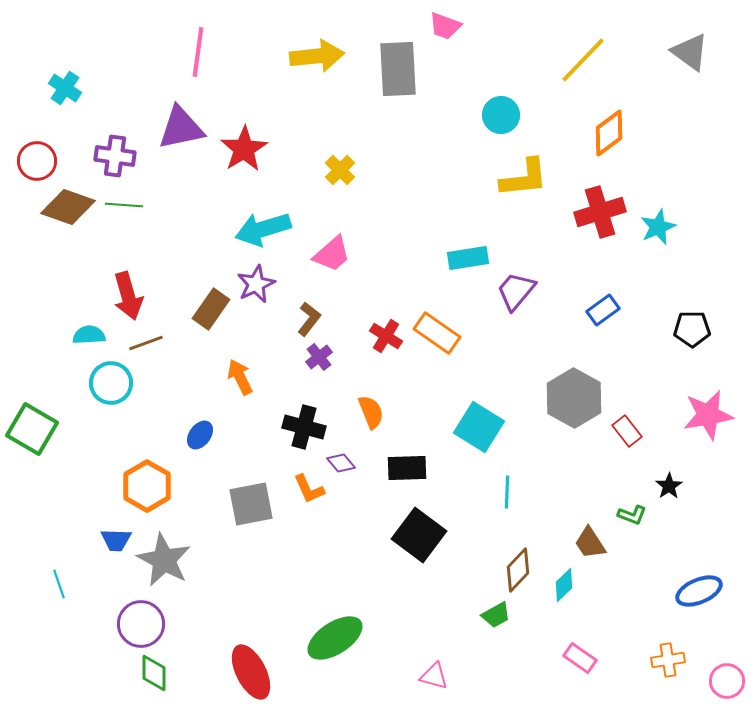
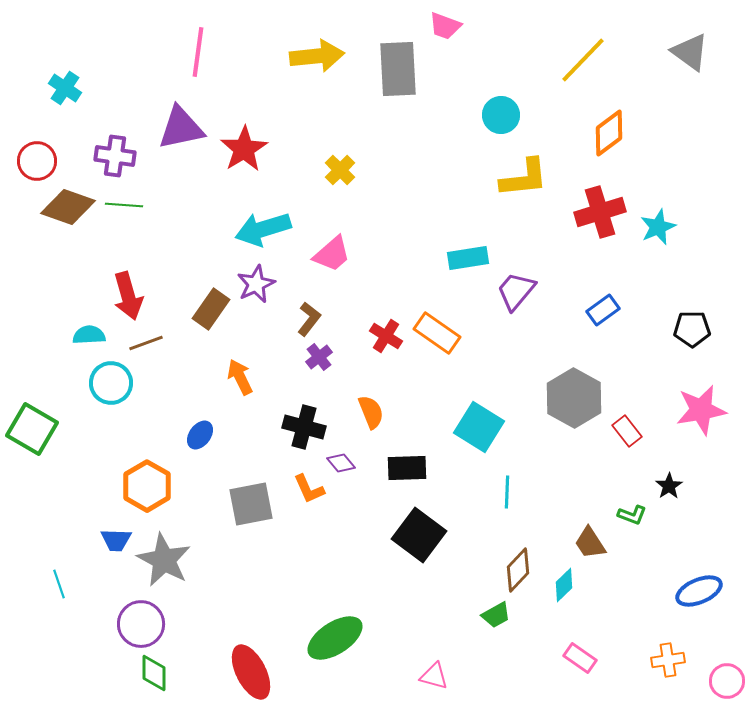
pink star at (708, 415): moved 7 px left, 5 px up
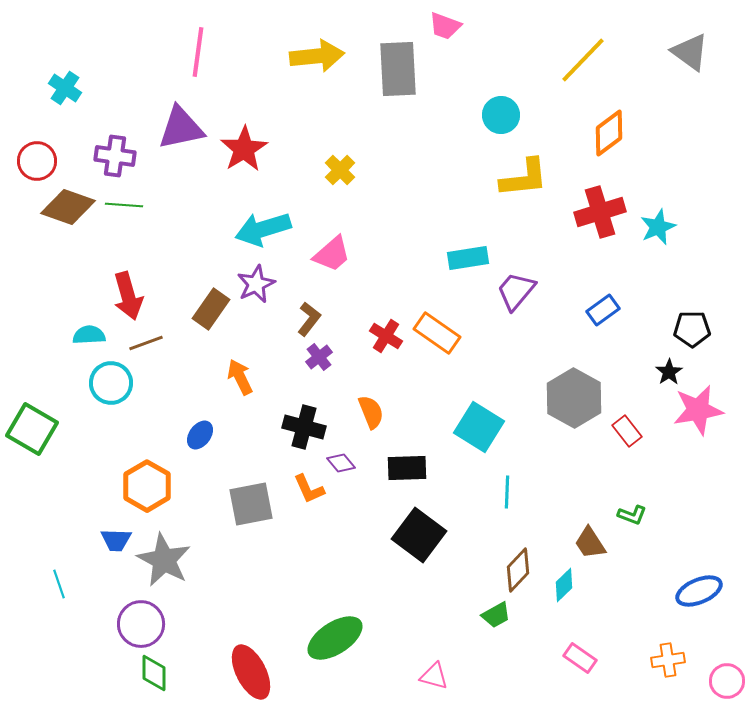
pink star at (701, 410): moved 3 px left
black star at (669, 486): moved 114 px up
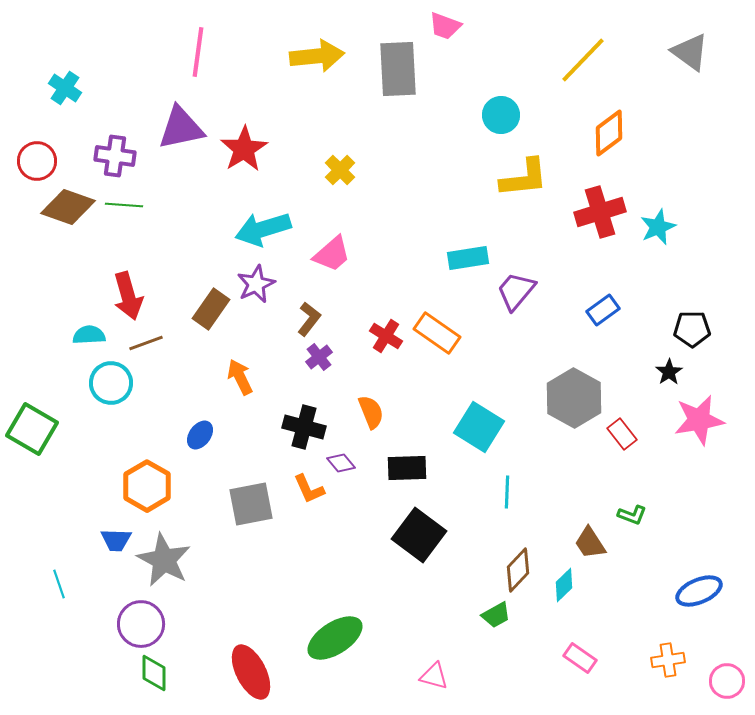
pink star at (698, 410): moved 1 px right, 10 px down
red rectangle at (627, 431): moved 5 px left, 3 px down
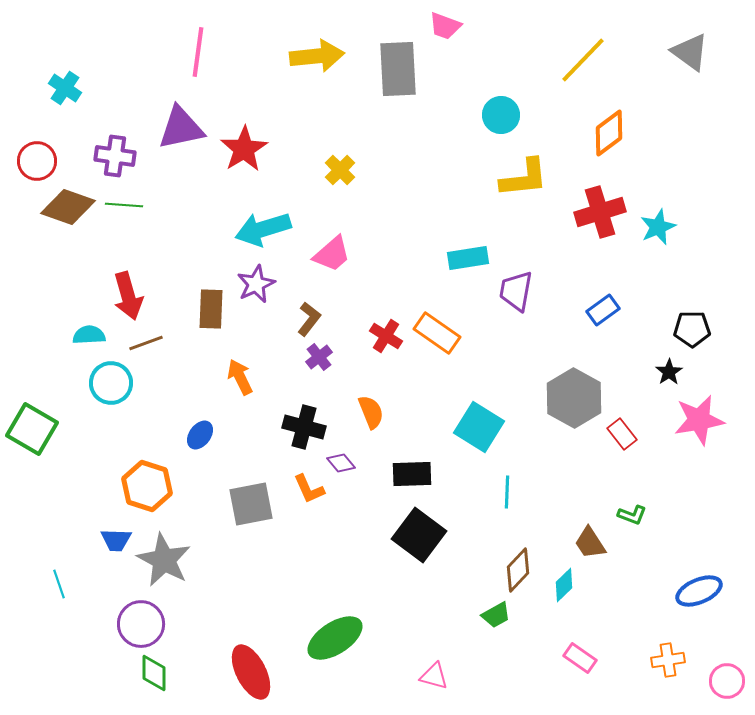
purple trapezoid at (516, 291): rotated 30 degrees counterclockwise
brown rectangle at (211, 309): rotated 33 degrees counterclockwise
black rectangle at (407, 468): moved 5 px right, 6 px down
orange hexagon at (147, 486): rotated 12 degrees counterclockwise
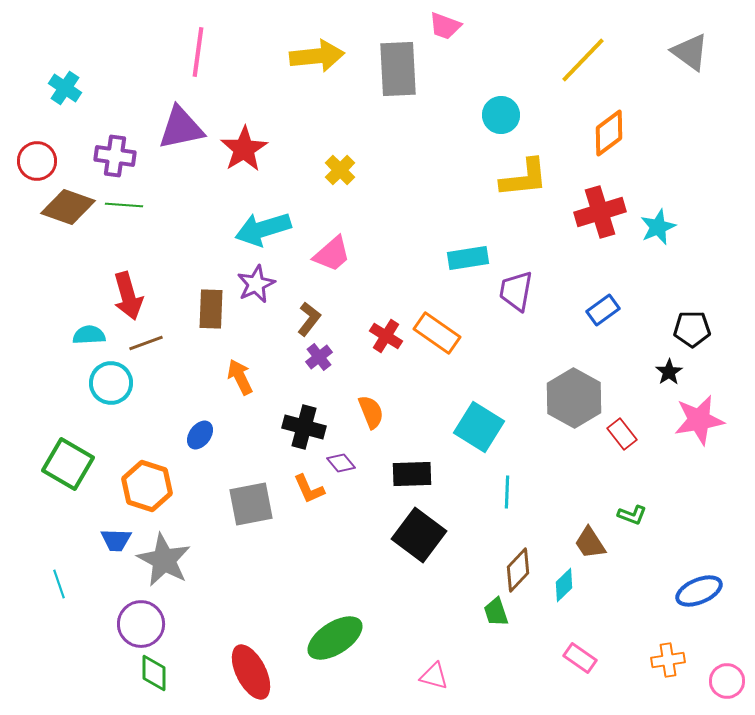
green square at (32, 429): moved 36 px right, 35 px down
green trapezoid at (496, 615): moved 3 px up; rotated 100 degrees clockwise
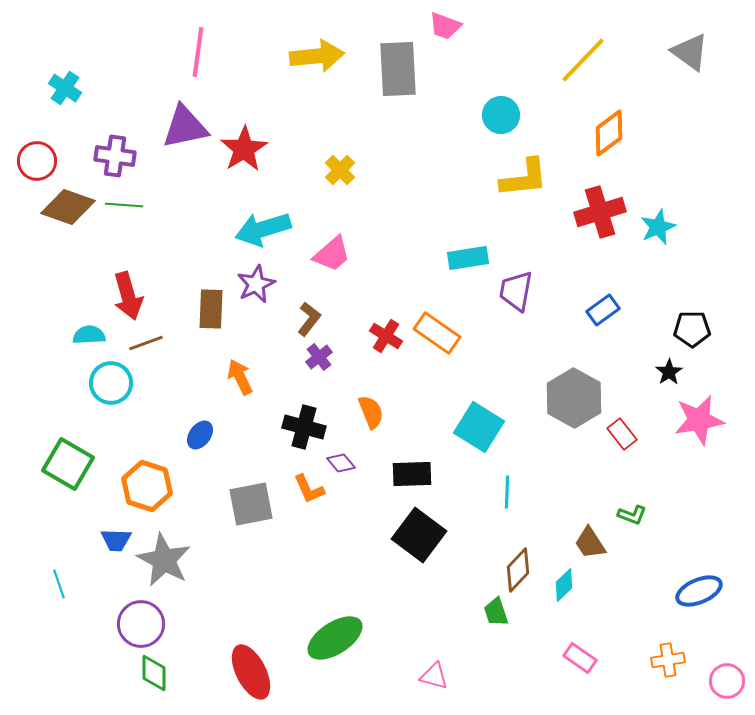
purple triangle at (181, 128): moved 4 px right, 1 px up
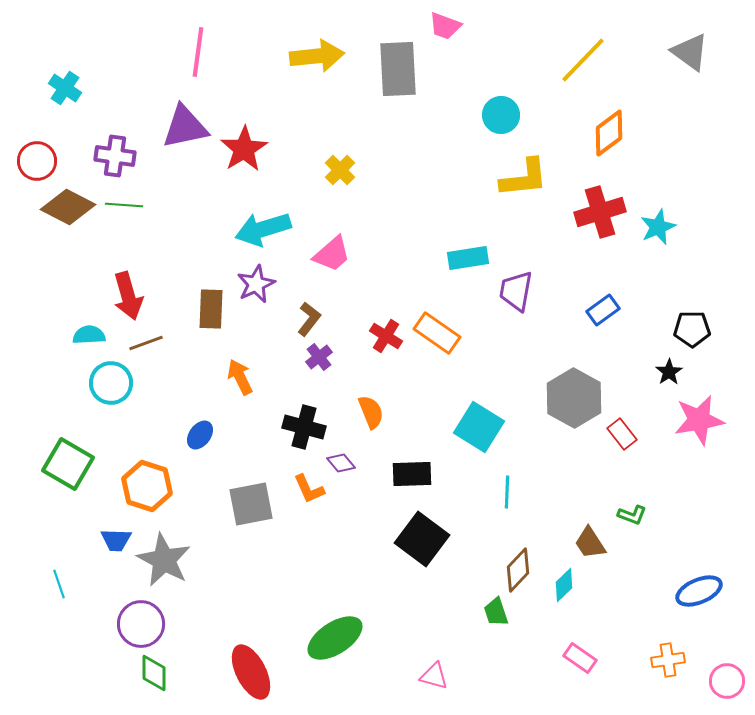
brown diamond at (68, 207): rotated 8 degrees clockwise
black square at (419, 535): moved 3 px right, 4 px down
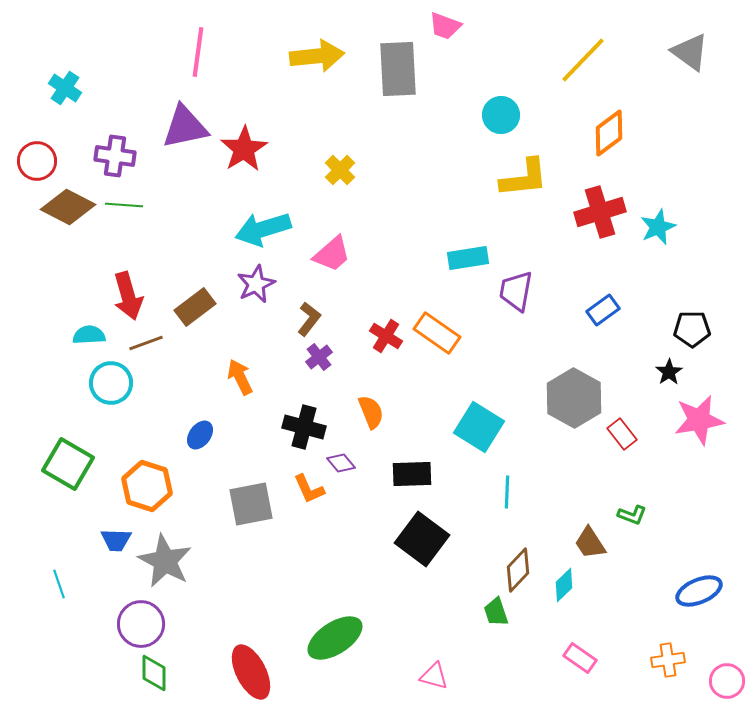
brown rectangle at (211, 309): moved 16 px left, 2 px up; rotated 51 degrees clockwise
gray star at (164, 560): moved 1 px right, 1 px down
